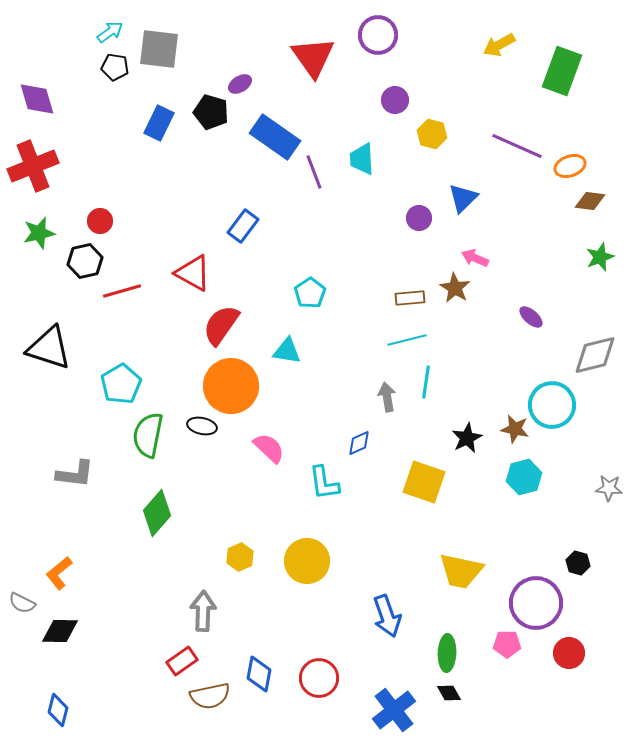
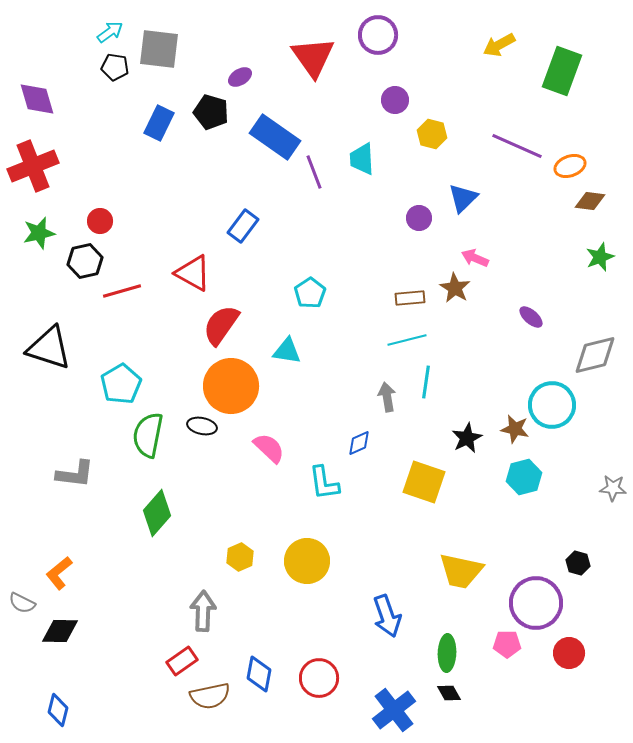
purple ellipse at (240, 84): moved 7 px up
gray star at (609, 488): moved 4 px right
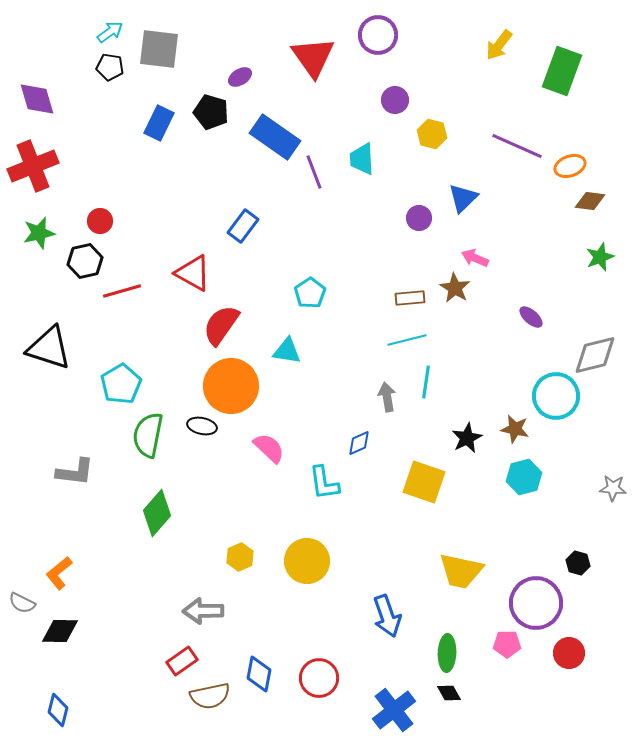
yellow arrow at (499, 45): rotated 24 degrees counterclockwise
black pentagon at (115, 67): moved 5 px left
cyan circle at (552, 405): moved 4 px right, 9 px up
gray L-shape at (75, 474): moved 2 px up
gray arrow at (203, 611): rotated 93 degrees counterclockwise
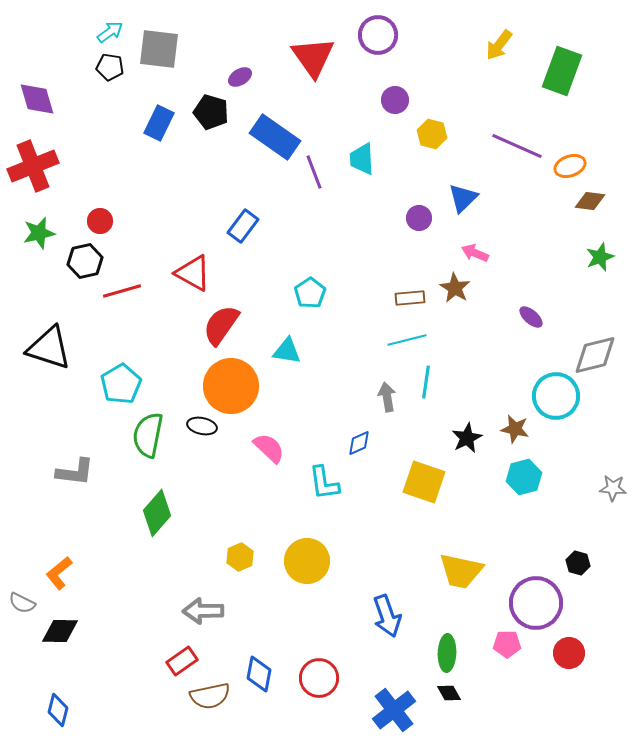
pink arrow at (475, 258): moved 5 px up
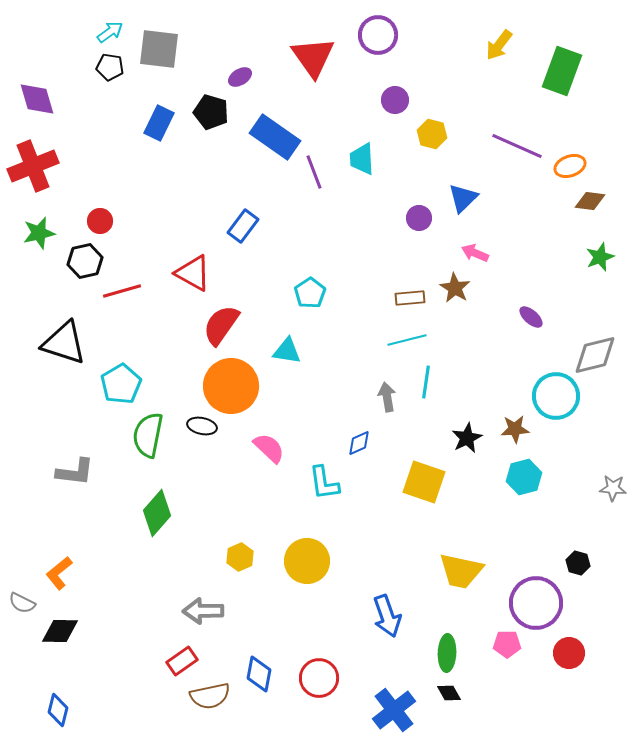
black triangle at (49, 348): moved 15 px right, 5 px up
brown star at (515, 429): rotated 16 degrees counterclockwise
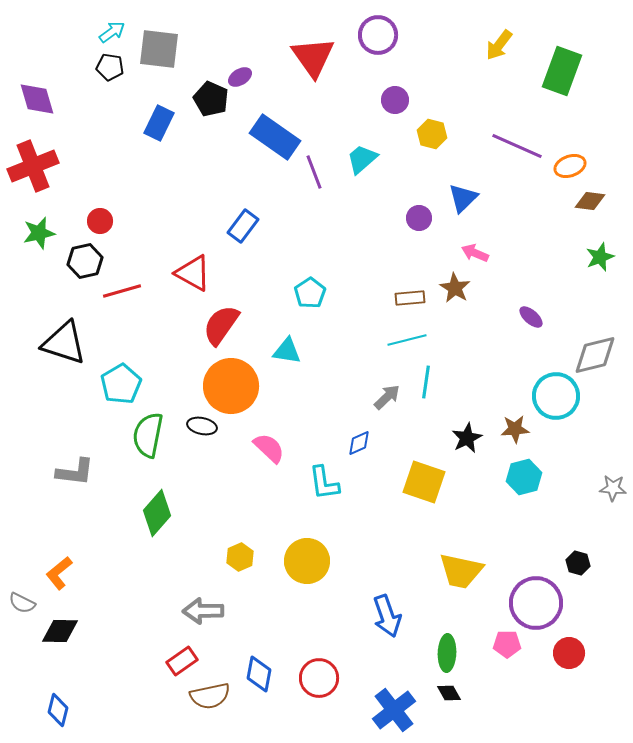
cyan arrow at (110, 32): moved 2 px right
black pentagon at (211, 112): moved 13 px up; rotated 8 degrees clockwise
cyan trapezoid at (362, 159): rotated 52 degrees clockwise
gray arrow at (387, 397): rotated 56 degrees clockwise
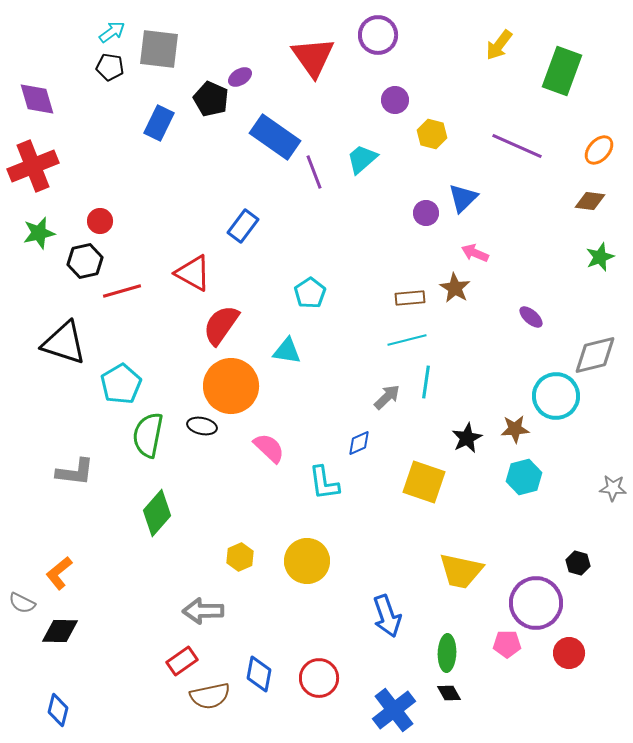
orange ellipse at (570, 166): moved 29 px right, 16 px up; rotated 28 degrees counterclockwise
purple circle at (419, 218): moved 7 px right, 5 px up
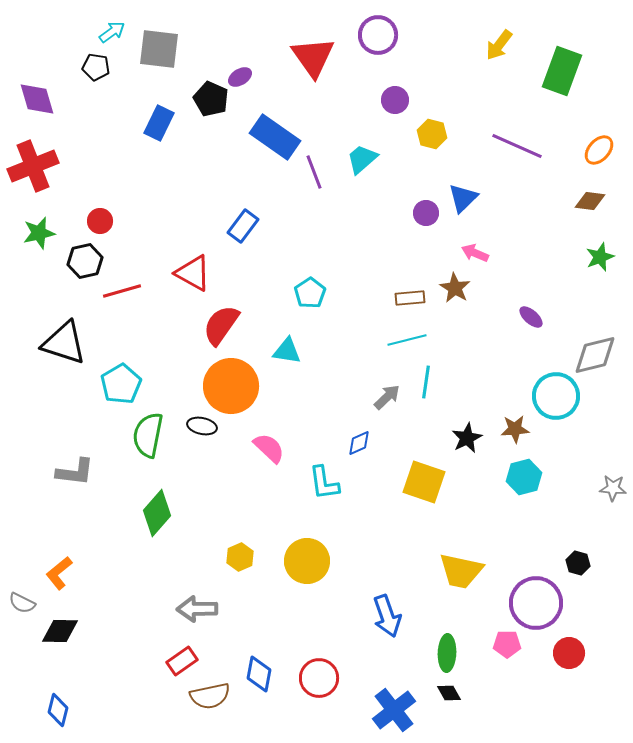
black pentagon at (110, 67): moved 14 px left
gray arrow at (203, 611): moved 6 px left, 2 px up
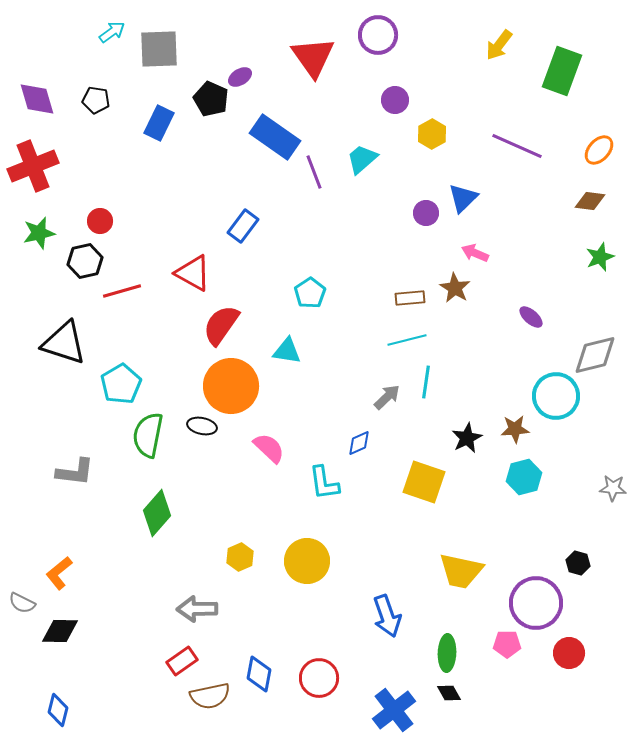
gray square at (159, 49): rotated 9 degrees counterclockwise
black pentagon at (96, 67): moved 33 px down
yellow hexagon at (432, 134): rotated 16 degrees clockwise
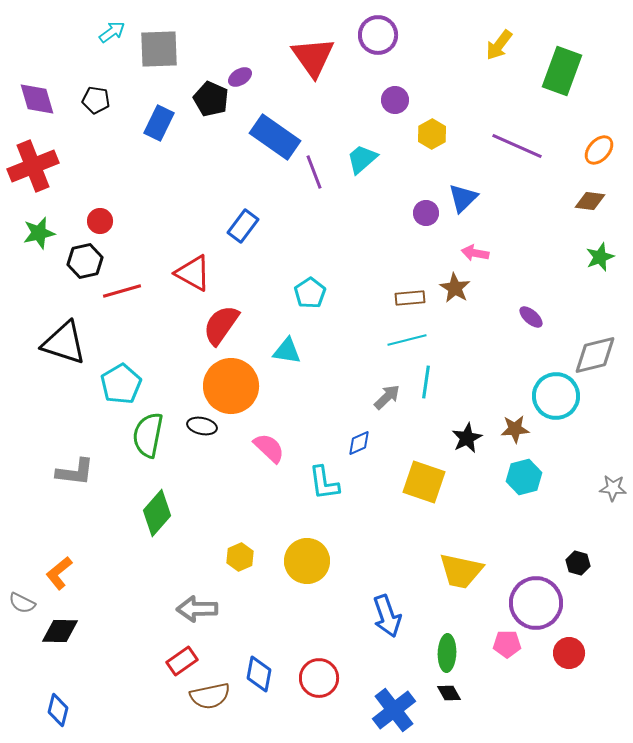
pink arrow at (475, 253): rotated 12 degrees counterclockwise
